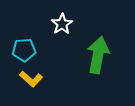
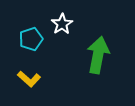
cyan pentagon: moved 7 px right, 11 px up; rotated 15 degrees counterclockwise
yellow L-shape: moved 2 px left
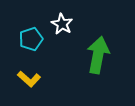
white star: rotated 10 degrees counterclockwise
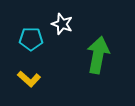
white star: rotated 10 degrees counterclockwise
cyan pentagon: rotated 20 degrees clockwise
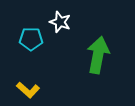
white star: moved 2 px left, 2 px up
yellow L-shape: moved 1 px left, 11 px down
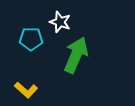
green arrow: moved 22 px left; rotated 12 degrees clockwise
yellow L-shape: moved 2 px left
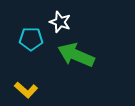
green arrow: rotated 90 degrees counterclockwise
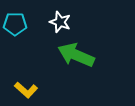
cyan pentagon: moved 16 px left, 15 px up
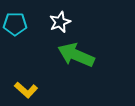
white star: rotated 30 degrees clockwise
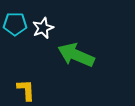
white star: moved 17 px left, 6 px down
yellow L-shape: rotated 135 degrees counterclockwise
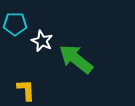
white star: moved 1 px left, 13 px down; rotated 25 degrees counterclockwise
green arrow: moved 4 px down; rotated 15 degrees clockwise
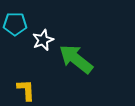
white star: moved 1 px right, 1 px up; rotated 25 degrees clockwise
